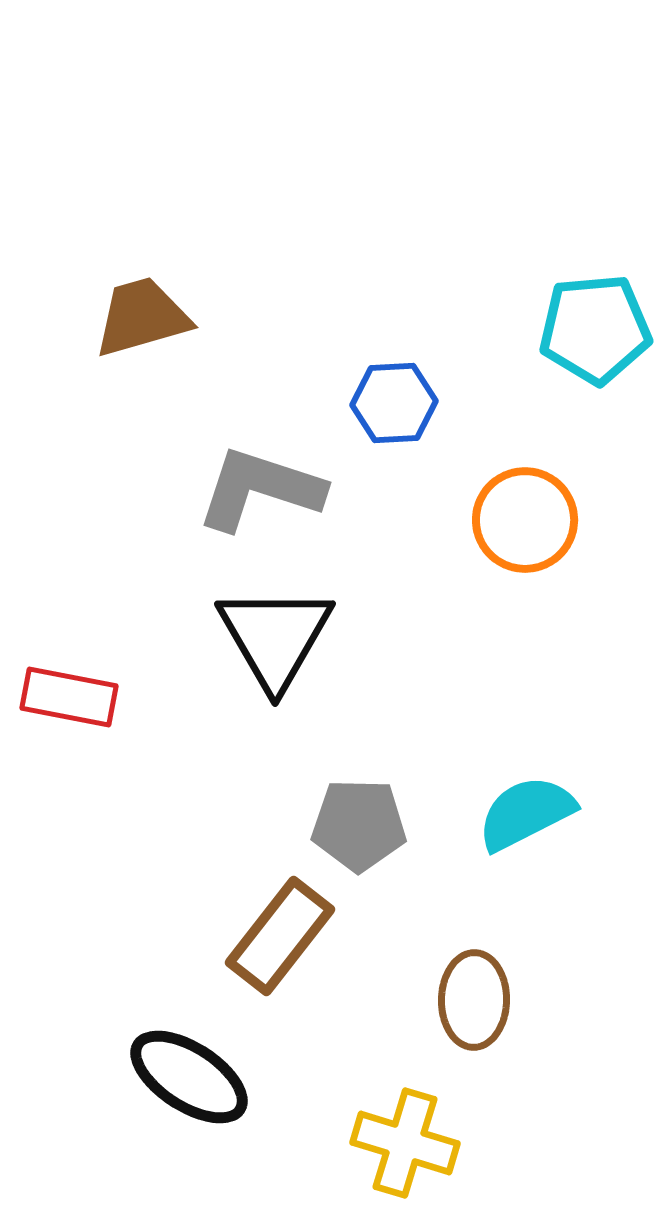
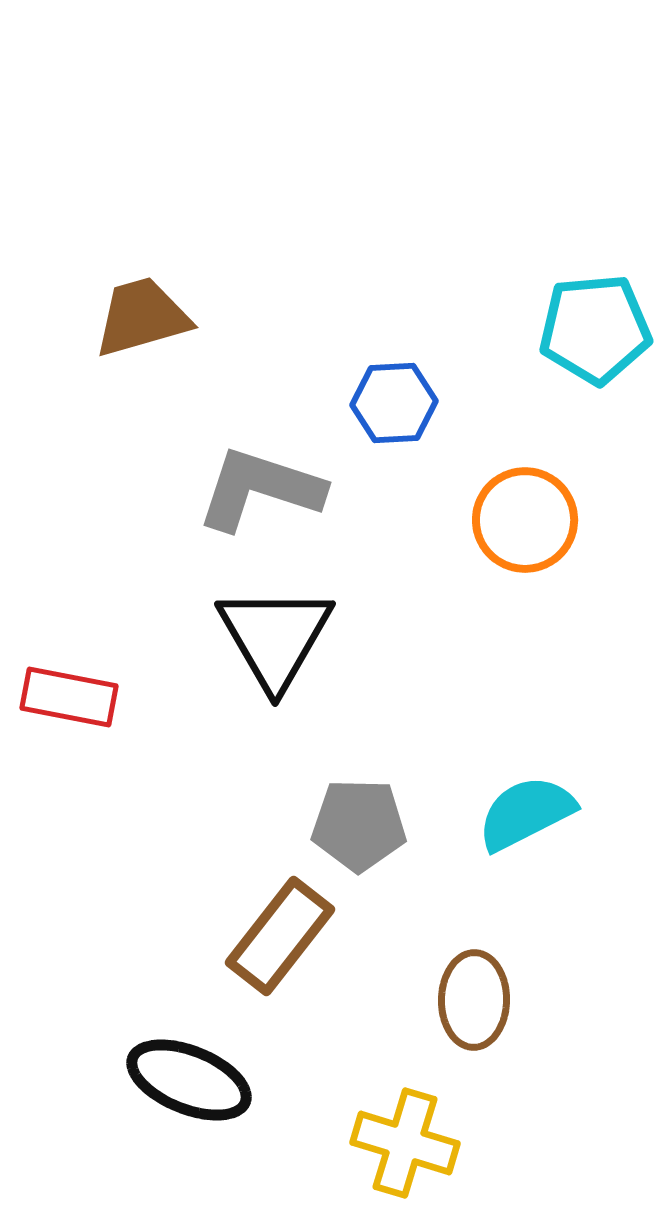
black ellipse: moved 3 px down; rotated 11 degrees counterclockwise
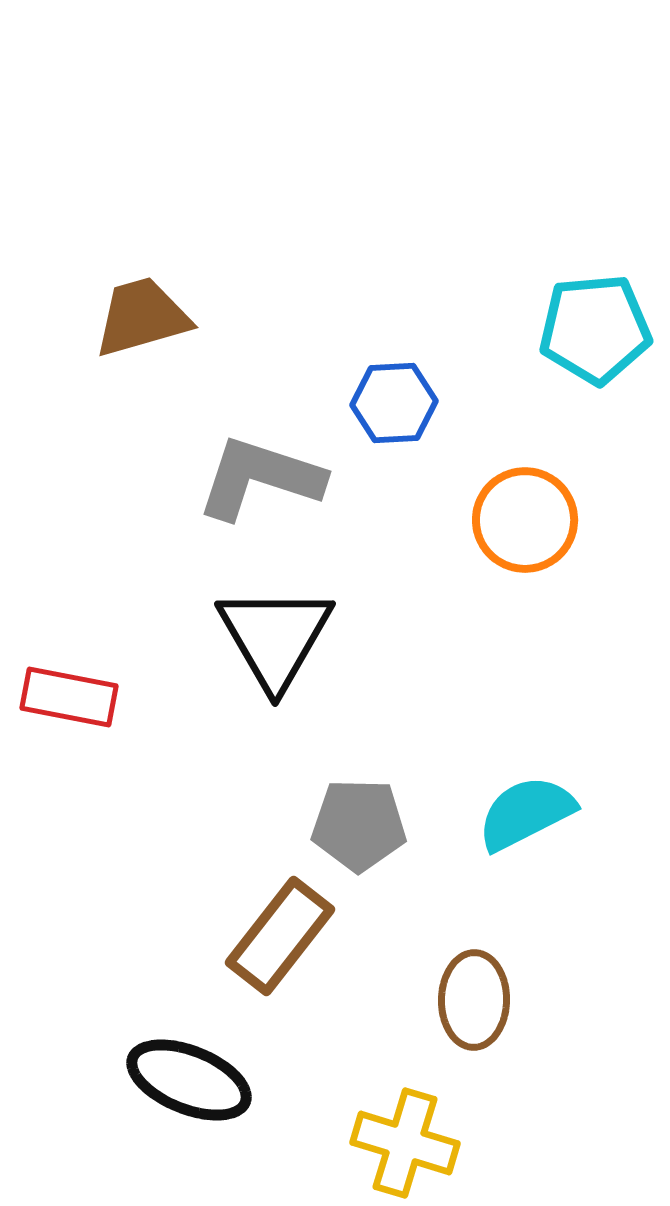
gray L-shape: moved 11 px up
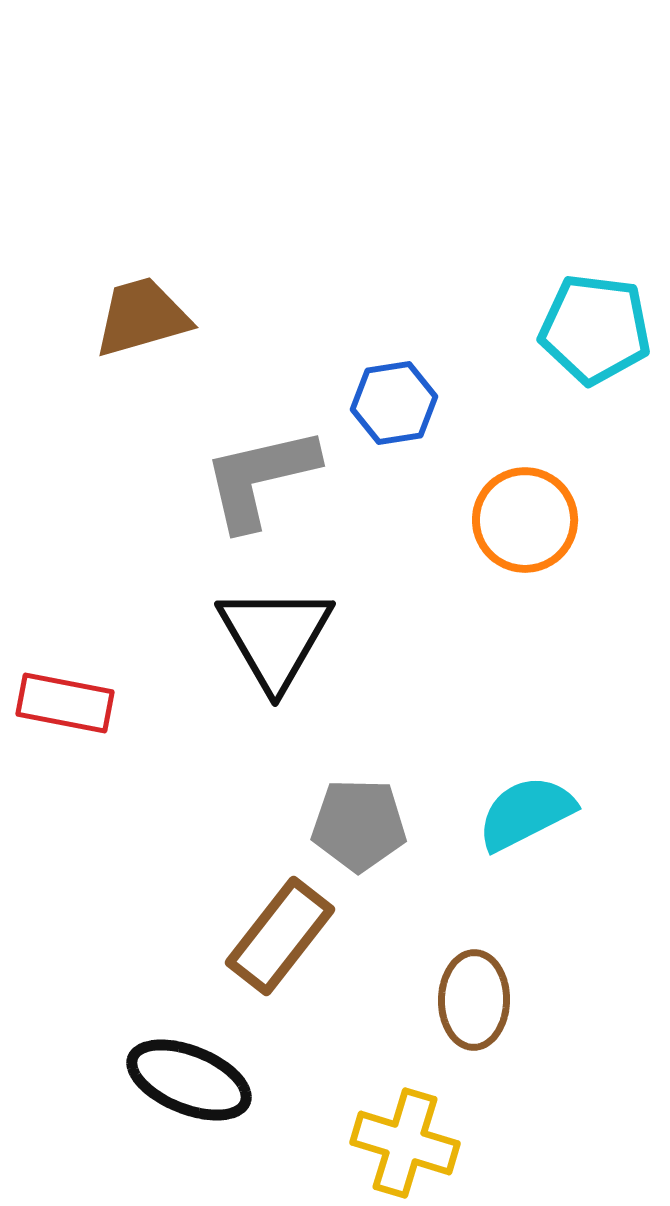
cyan pentagon: rotated 12 degrees clockwise
blue hexagon: rotated 6 degrees counterclockwise
gray L-shape: rotated 31 degrees counterclockwise
red rectangle: moved 4 px left, 6 px down
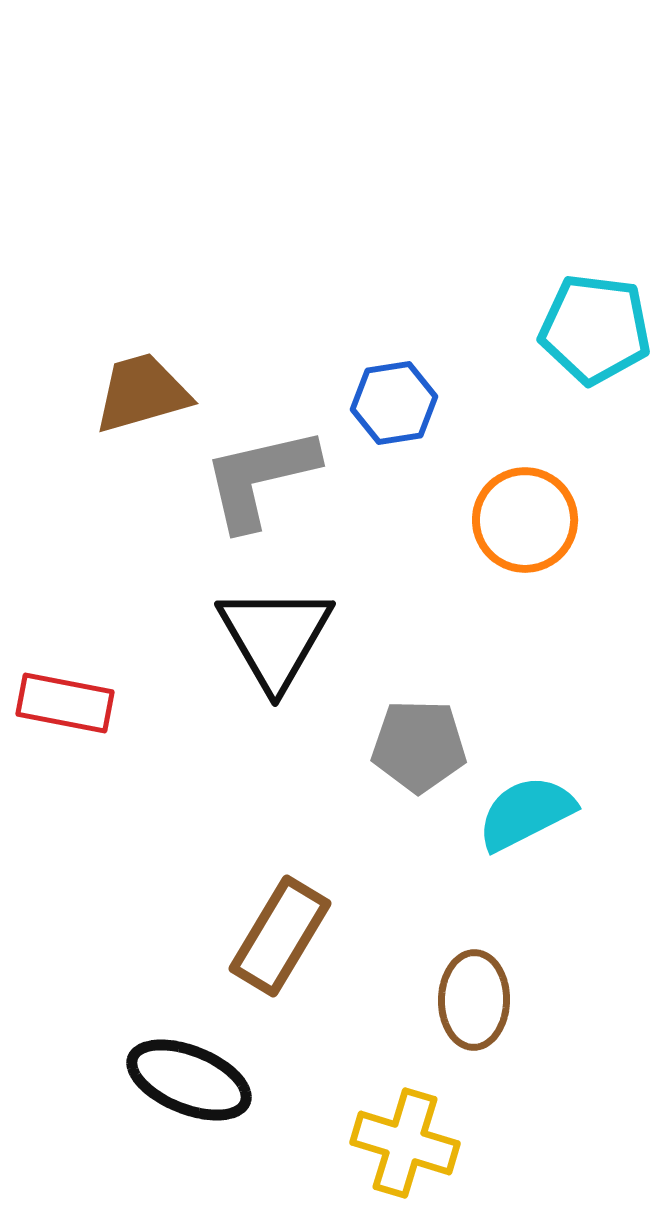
brown trapezoid: moved 76 px down
gray pentagon: moved 60 px right, 79 px up
brown rectangle: rotated 7 degrees counterclockwise
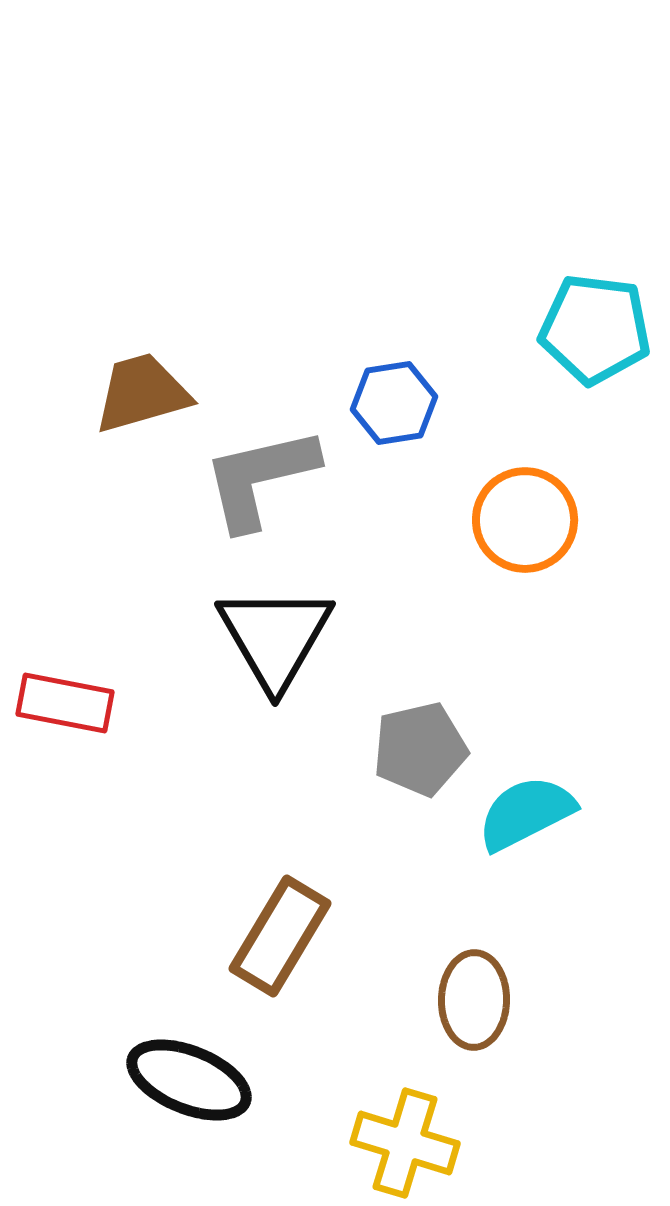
gray pentagon: moved 1 px right, 3 px down; rotated 14 degrees counterclockwise
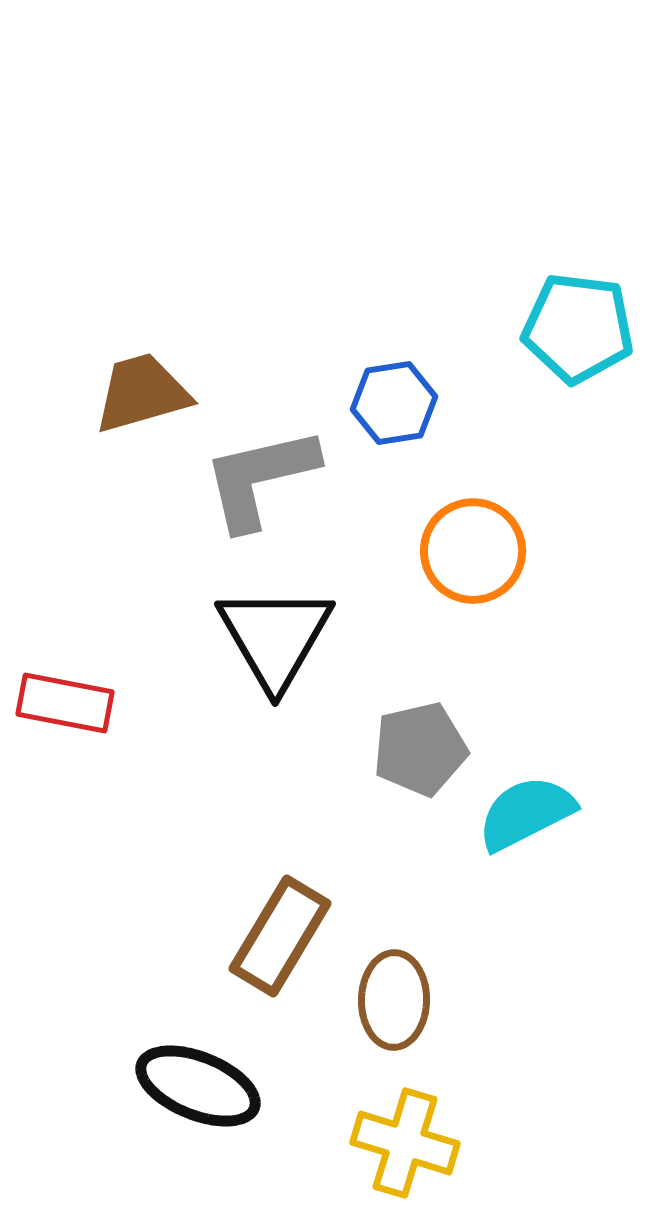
cyan pentagon: moved 17 px left, 1 px up
orange circle: moved 52 px left, 31 px down
brown ellipse: moved 80 px left
black ellipse: moved 9 px right, 6 px down
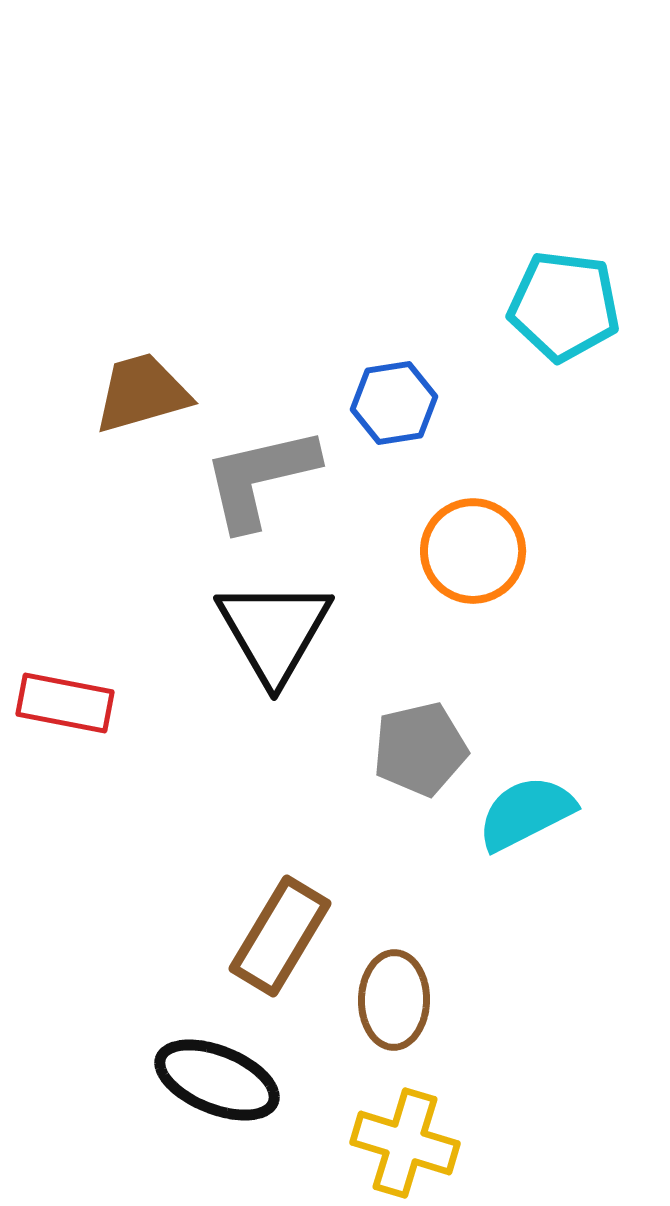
cyan pentagon: moved 14 px left, 22 px up
black triangle: moved 1 px left, 6 px up
black ellipse: moved 19 px right, 6 px up
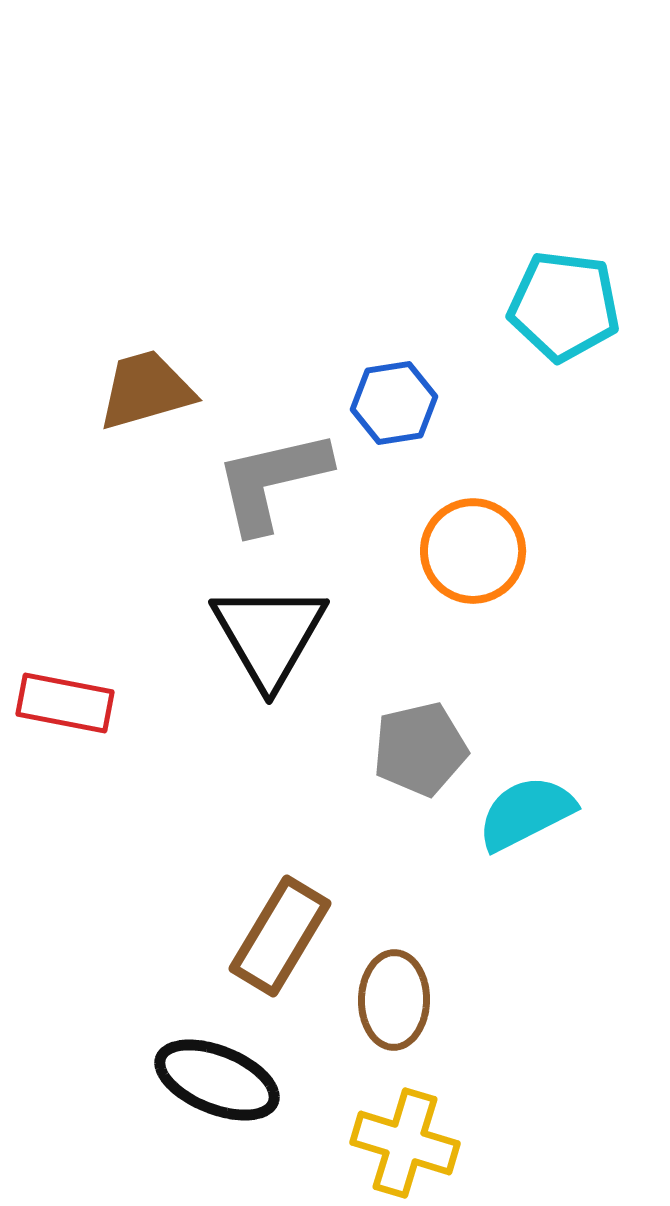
brown trapezoid: moved 4 px right, 3 px up
gray L-shape: moved 12 px right, 3 px down
black triangle: moved 5 px left, 4 px down
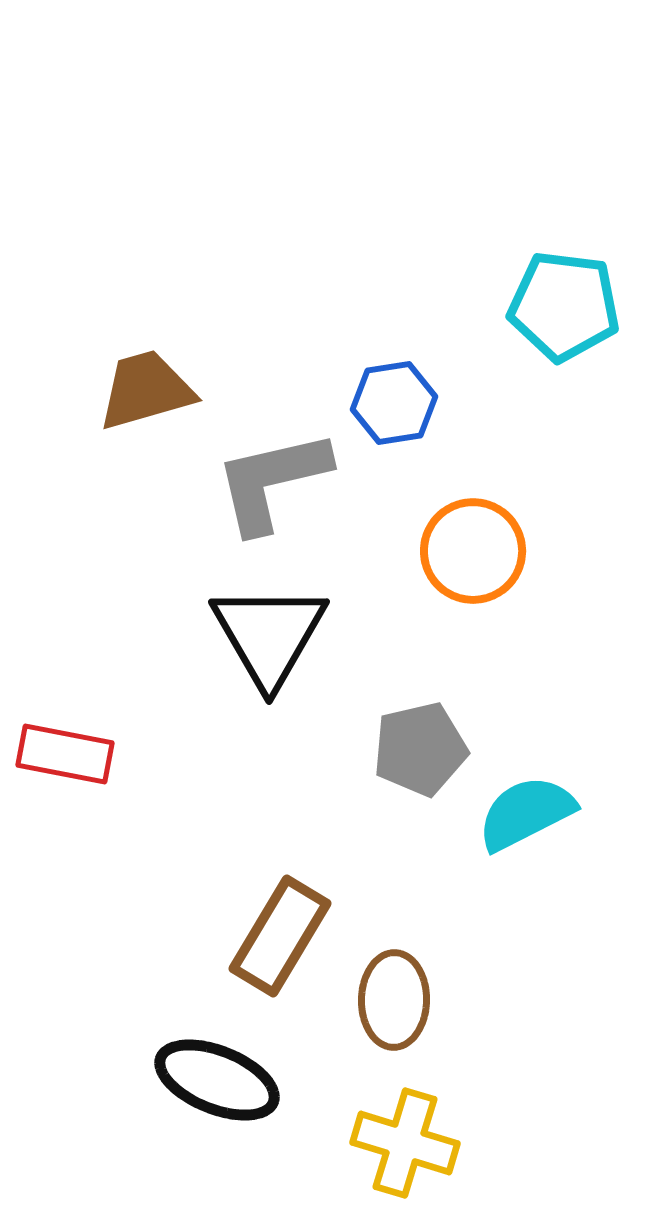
red rectangle: moved 51 px down
